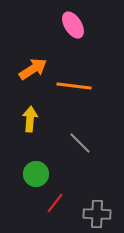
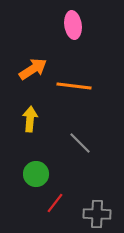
pink ellipse: rotated 24 degrees clockwise
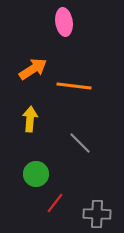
pink ellipse: moved 9 px left, 3 px up
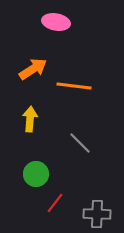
pink ellipse: moved 8 px left; rotated 72 degrees counterclockwise
